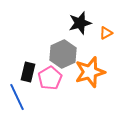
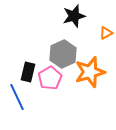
black star: moved 6 px left, 7 px up
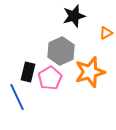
gray hexagon: moved 2 px left, 3 px up
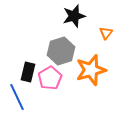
orange triangle: rotated 24 degrees counterclockwise
gray hexagon: rotated 8 degrees clockwise
orange star: moved 1 px right, 2 px up
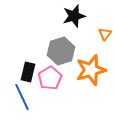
orange triangle: moved 1 px left, 1 px down
blue line: moved 5 px right
